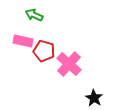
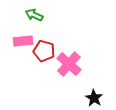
pink rectangle: rotated 18 degrees counterclockwise
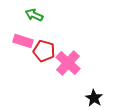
pink rectangle: rotated 24 degrees clockwise
pink cross: moved 1 px left, 1 px up
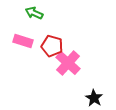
green arrow: moved 2 px up
red pentagon: moved 8 px right, 5 px up
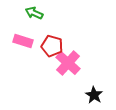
black star: moved 3 px up
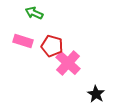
black star: moved 2 px right, 1 px up
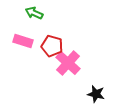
black star: rotated 18 degrees counterclockwise
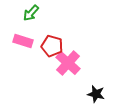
green arrow: moved 3 px left; rotated 72 degrees counterclockwise
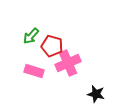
green arrow: moved 23 px down
pink rectangle: moved 11 px right, 30 px down
pink cross: rotated 25 degrees clockwise
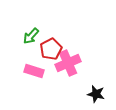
red pentagon: moved 1 px left, 3 px down; rotated 30 degrees clockwise
